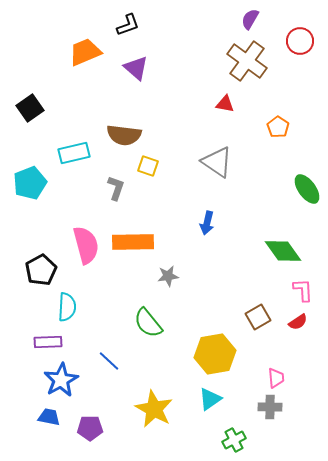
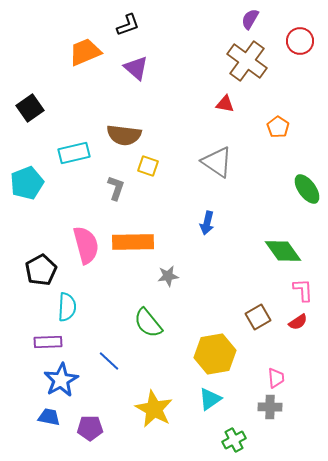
cyan pentagon: moved 3 px left
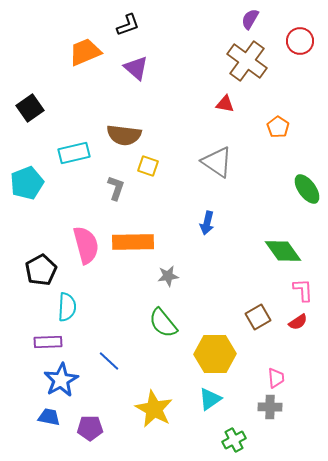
green semicircle: moved 15 px right
yellow hexagon: rotated 9 degrees clockwise
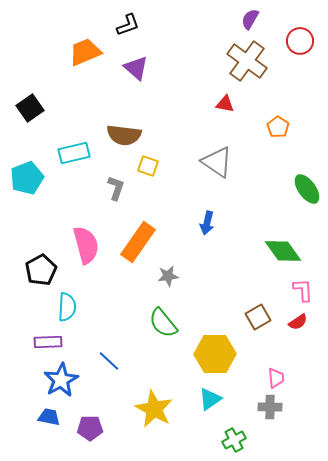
cyan pentagon: moved 5 px up
orange rectangle: moved 5 px right; rotated 54 degrees counterclockwise
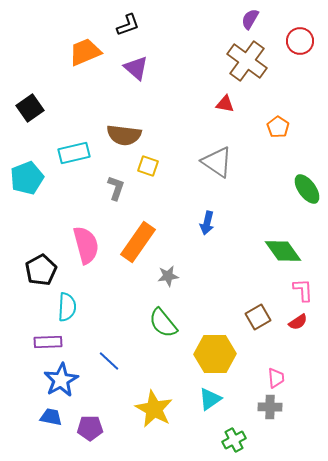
blue trapezoid: moved 2 px right
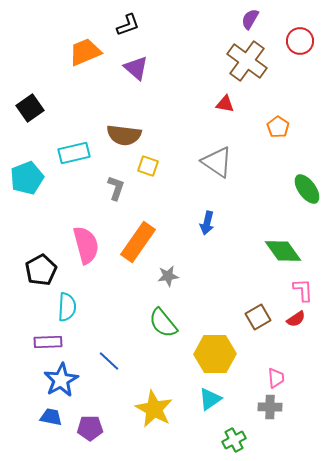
red semicircle: moved 2 px left, 3 px up
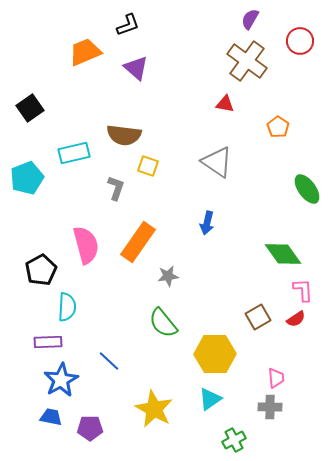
green diamond: moved 3 px down
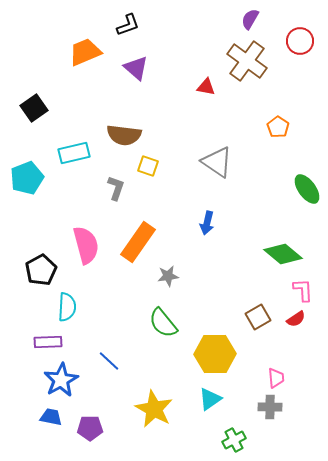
red triangle: moved 19 px left, 17 px up
black square: moved 4 px right
green diamond: rotated 15 degrees counterclockwise
